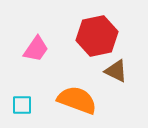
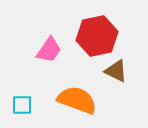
pink trapezoid: moved 13 px right, 1 px down
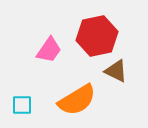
orange semicircle: rotated 129 degrees clockwise
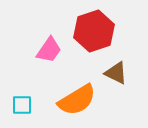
red hexagon: moved 3 px left, 5 px up; rotated 6 degrees counterclockwise
brown triangle: moved 2 px down
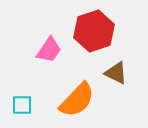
orange semicircle: rotated 15 degrees counterclockwise
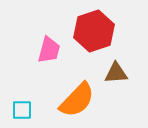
pink trapezoid: rotated 20 degrees counterclockwise
brown triangle: rotated 30 degrees counterclockwise
cyan square: moved 5 px down
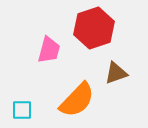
red hexagon: moved 3 px up
brown triangle: rotated 15 degrees counterclockwise
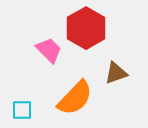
red hexagon: moved 8 px left; rotated 12 degrees counterclockwise
pink trapezoid: rotated 60 degrees counterclockwise
orange semicircle: moved 2 px left, 2 px up
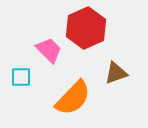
red hexagon: rotated 6 degrees clockwise
orange semicircle: moved 2 px left
cyan square: moved 1 px left, 33 px up
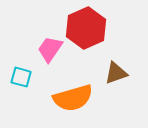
pink trapezoid: moved 1 px right, 1 px up; rotated 100 degrees counterclockwise
cyan square: rotated 15 degrees clockwise
orange semicircle: rotated 30 degrees clockwise
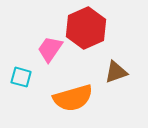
brown triangle: moved 1 px up
